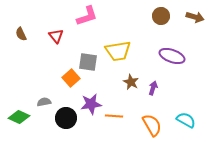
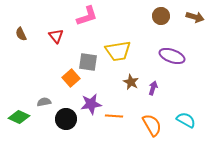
black circle: moved 1 px down
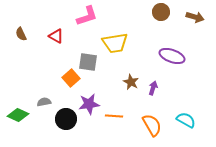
brown circle: moved 4 px up
red triangle: rotated 21 degrees counterclockwise
yellow trapezoid: moved 3 px left, 8 px up
purple star: moved 2 px left
green diamond: moved 1 px left, 2 px up
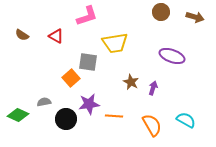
brown semicircle: moved 1 px right, 1 px down; rotated 32 degrees counterclockwise
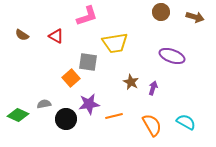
gray semicircle: moved 2 px down
orange line: rotated 18 degrees counterclockwise
cyan semicircle: moved 2 px down
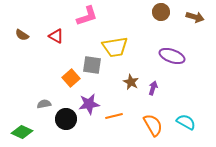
yellow trapezoid: moved 4 px down
gray square: moved 4 px right, 3 px down
green diamond: moved 4 px right, 17 px down
orange semicircle: moved 1 px right
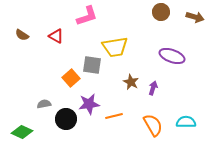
cyan semicircle: rotated 30 degrees counterclockwise
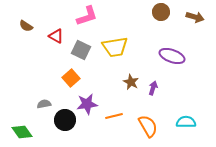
brown semicircle: moved 4 px right, 9 px up
gray square: moved 11 px left, 15 px up; rotated 18 degrees clockwise
purple star: moved 2 px left
black circle: moved 1 px left, 1 px down
orange semicircle: moved 5 px left, 1 px down
green diamond: rotated 30 degrees clockwise
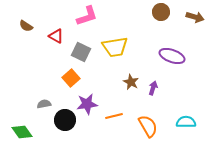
gray square: moved 2 px down
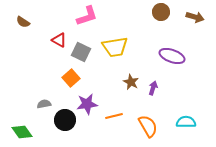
brown semicircle: moved 3 px left, 4 px up
red triangle: moved 3 px right, 4 px down
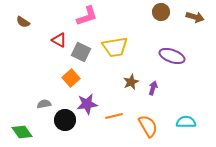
brown star: rotated 21 degrees clockwise
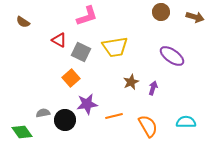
purple ellipse: rotated 15 degrees clockwise
gray semicircle: moved 1 px left, 9 px down
